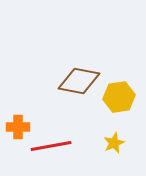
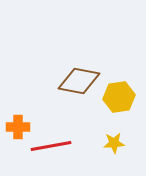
yellow star: rotated 20 degrees clockwise
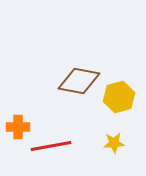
yellow hexagon: rotated 8 degrees counterclockwise
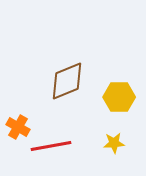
brown diamond: moved 12 px left; rotated 33 degrees counterclockwise
yellow hexagon: rotated 16 degrees clockwise
orange cross: rotated 30 degrees clockwise
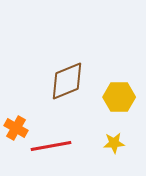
orange cross: moved 2 px left, 1 px down
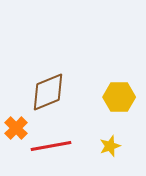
brown diamond: moved 19 px left, 11 px down
orange cross: rotated 15 degrees clockwise
yellow star: moved 4 px left, 3 px down; rotated 15 degrees counterclockwise
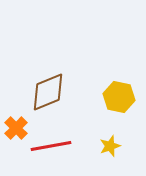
yellow hexagon: rotated 12 degrees clockwise
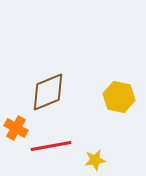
orange cross: rotated 15 degrees counterclockwise
yellow star: moved 15 px left, 14 px down; rotated 10 degrees clockwise
